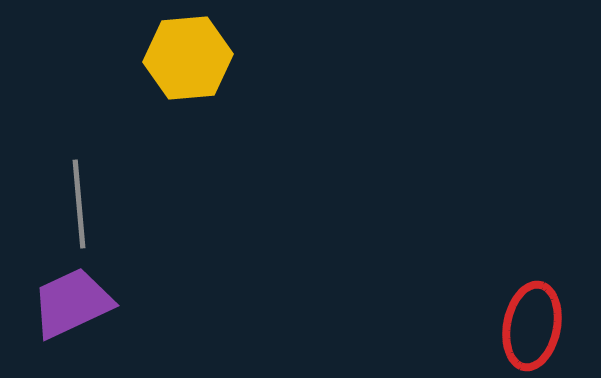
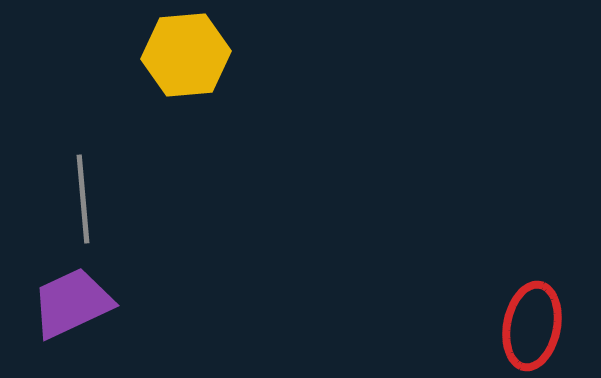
yellow hexagon: moved 2 px left, 3 px up
gray line: moved 4 px right, 5 px up
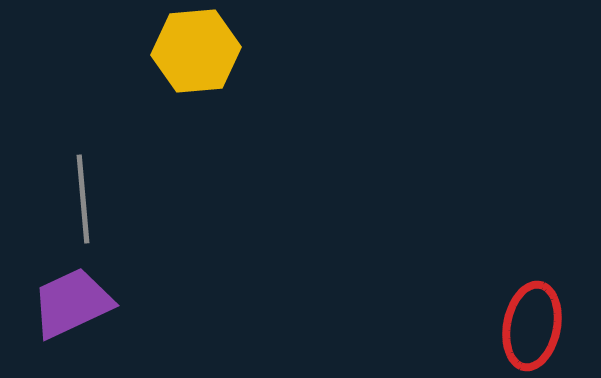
yellow hexagon: moved 10 px right, 4 px up
